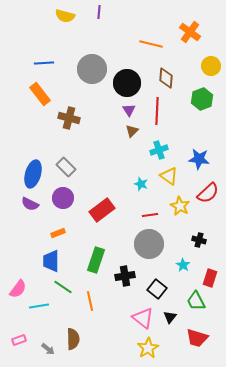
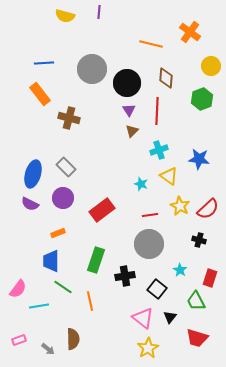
red semicircle at (208, 193): moved 16 px down
cyan star at (183, 265): moved 3 px left, 5 px down
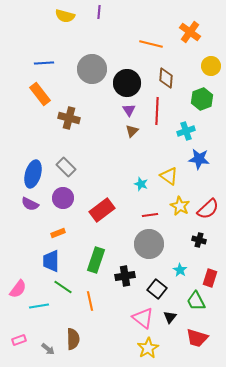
cyan cross at (159, 150): moved 27 px right, 19 px up
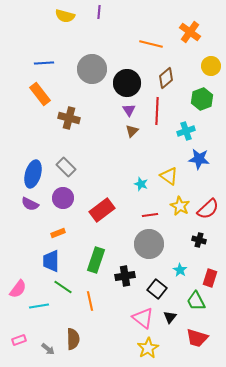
brown diamond at (166, 78): rotated 45 degrees clockwise
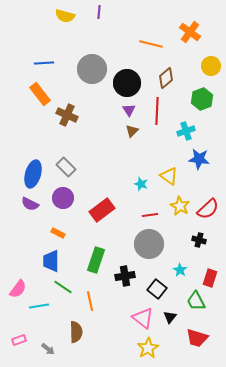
brown cross at (69, 118): moved 2 px left, 3 px up; rotated 10 degrees clockwise
orange rectangle at (58, 233): rotated 48 degrees clockwise
brown semicircle at (73, 339): moved 3 px right, 7 px up
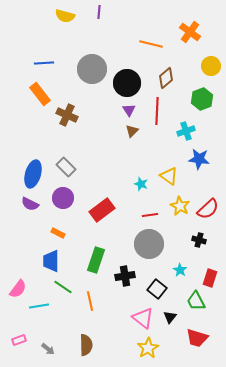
brown semicircle at (76, 332): moved 10 px right, 13 px down
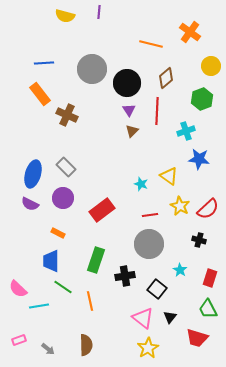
pink semicircle at (18, 289): rotated 96 degrees clockwise
green trapezoid at (196, 301): moved 12 px right, 8 px down
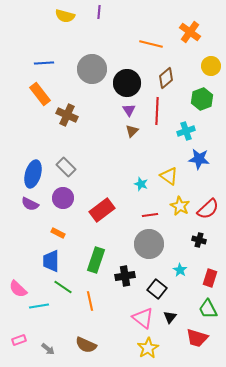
brown semicircle at (86, 345): rotated 115 degrees clockwise
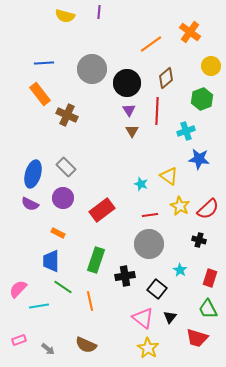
orange line at (151, 44): rotated 50 degrees counterclockwise
brown triangle at (132, 131): rotated 16 degrees counterclockwise
pink semicircle at (18, 289): rotated 90 degrees clockwise
yellow star at (148, 348): rotated 10 degrees counterclockwise
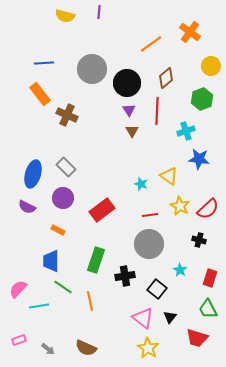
purple semicircle at (30, 204): moved 3 px left, 3 px down
orange rectangle at (58, 233): moved 3 px up
brown semicircle at (86, 345): moved 3 px down
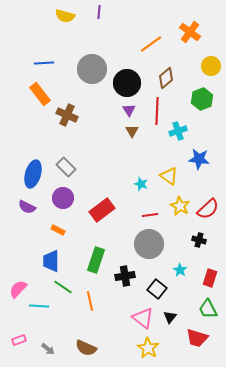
cyan cross at (186, 131): moved 8 px left
cyan line at (39, 306): rotated 12 degrees clockwise
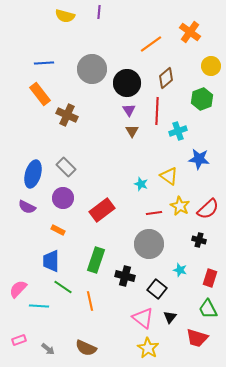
red line at (150, 215): moved 4 px right, 2 px up
cyan star at (180, 270): rotated 16 degrees counterclockwise
black cross at (125, 276): rotated 24 degrees clockwise
